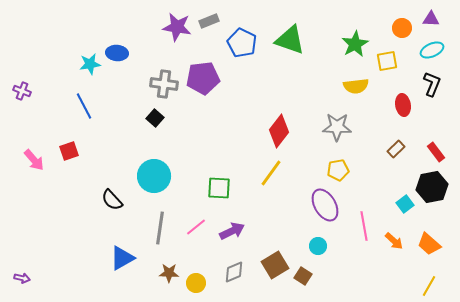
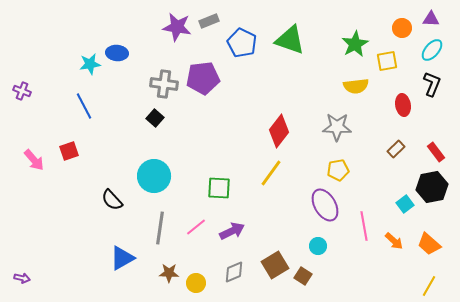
cyan ellipse at (432, 50): rotated 25 degrees counterclockwise
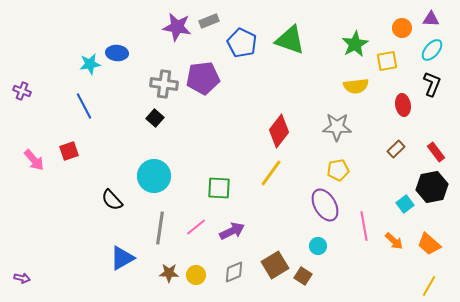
yellow circle at (196, 283): moved 8 px up
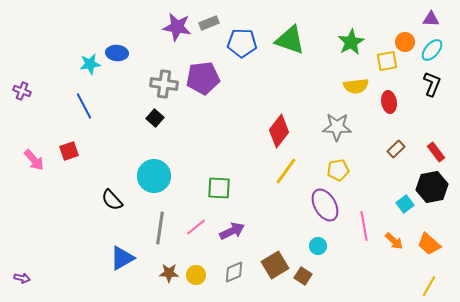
gray rectangle at (209, 21): moved 2 px down
orange circle at (402, 28): moved 3 px right, 14 px down
blue pentagon at (242, 43): rotated 24 degrees counterclockwise
green star at (355, 44): moved 4 px left, 2 px up
red ellipse at (403, 105): moved 14 px left, 3 px up
yellow line at (271, 173): moved 15 px right, 2 px up
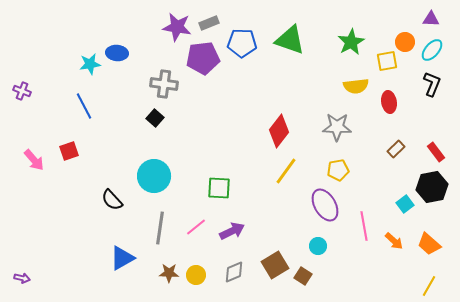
purple pentagon at (203, 78): moved 20 px up
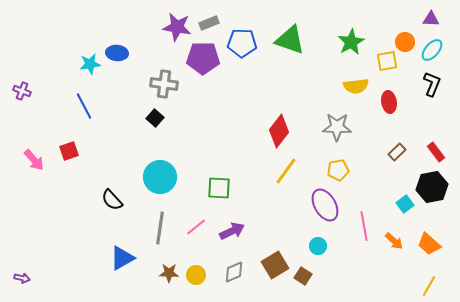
purple pentagon at (203, 58): rotated 8 degrees clockwise
brown rectangle at (396, 149): moved 1 px right, 3 px down
cyan circle at (154, 176): moved 6 px right, 1 px down
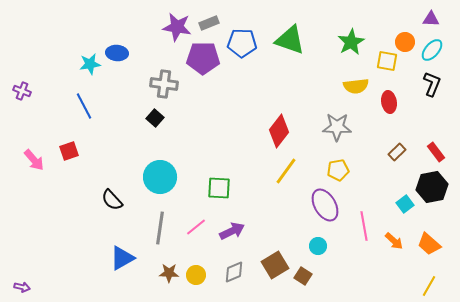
yellow square at (387, 61): rotated 20 degrees clockwise
purple arrow at (22, 278): moved 9 px down
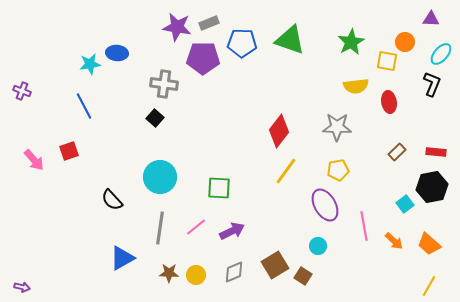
cyan ellipse at (432, 50): moved 9 px right, 4 px down
red rectangle at (436, 152): rotated 48 degrees counterclockwise
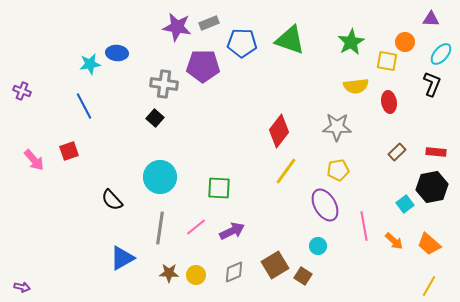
purple pentagon at (203, 58): moved 8 px down
